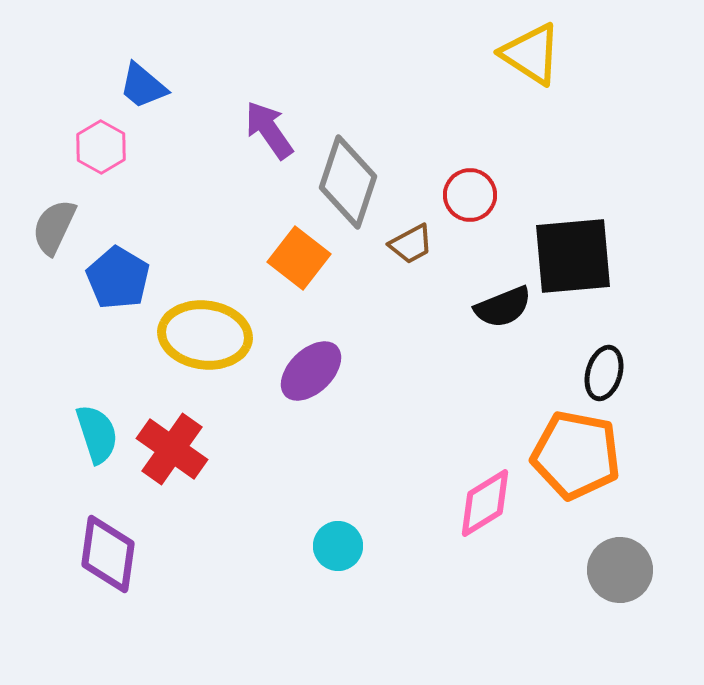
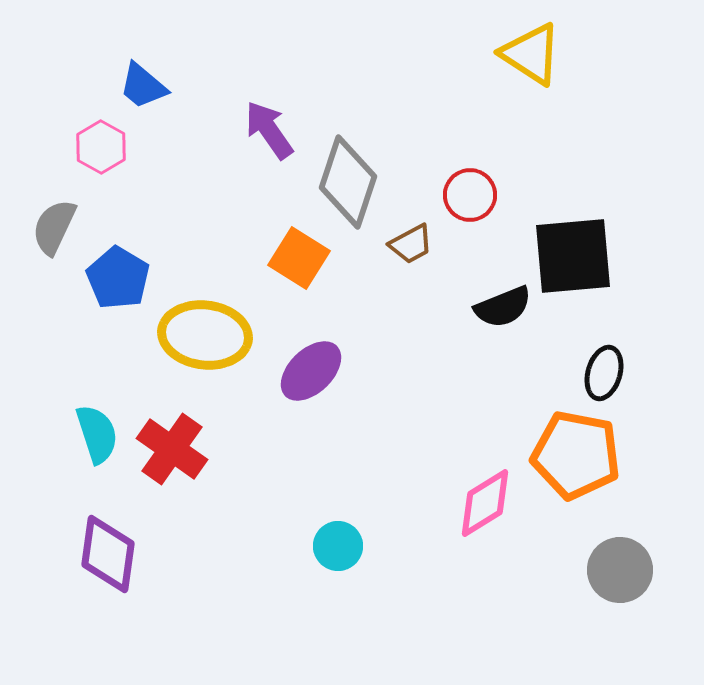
orange square: rotated 6 degrees counterclockwise
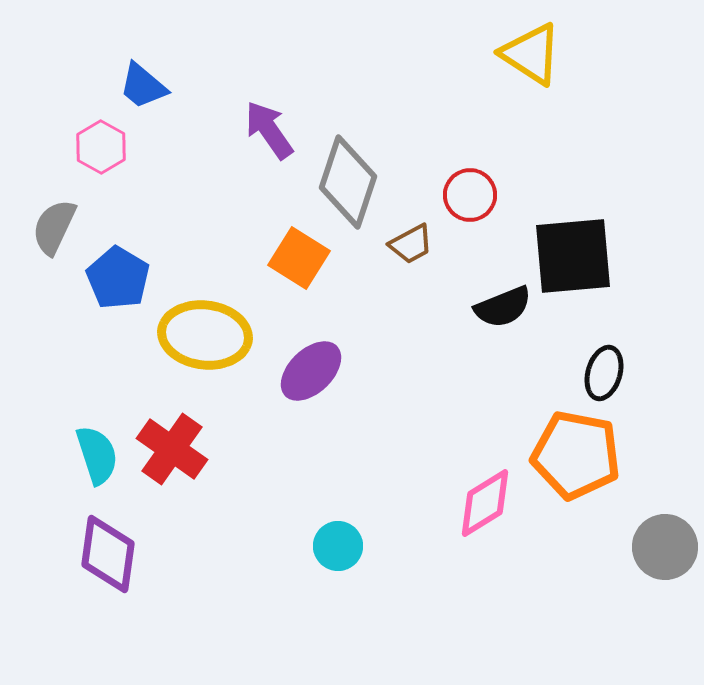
cyan semicircle: moved 21 px down
gray circle: moved 45 px right, 23 px up
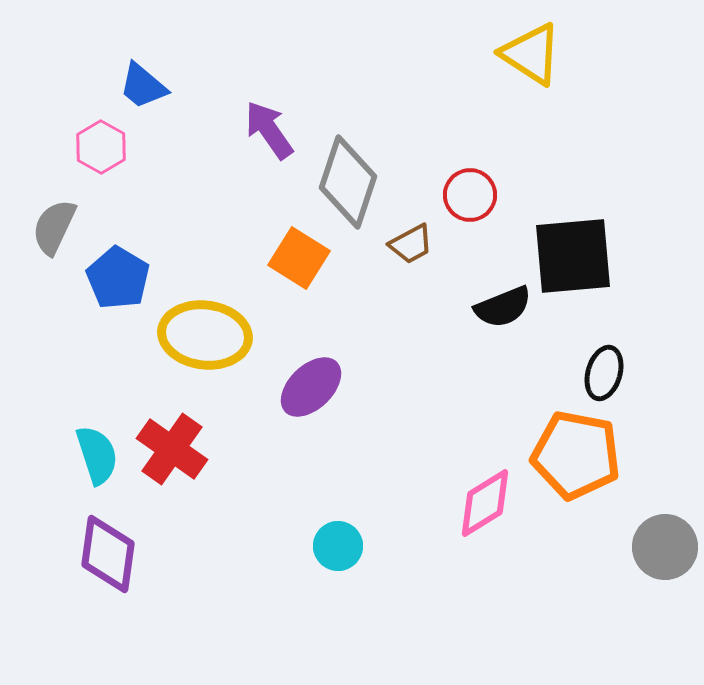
purple ellipse: moved 16 px down
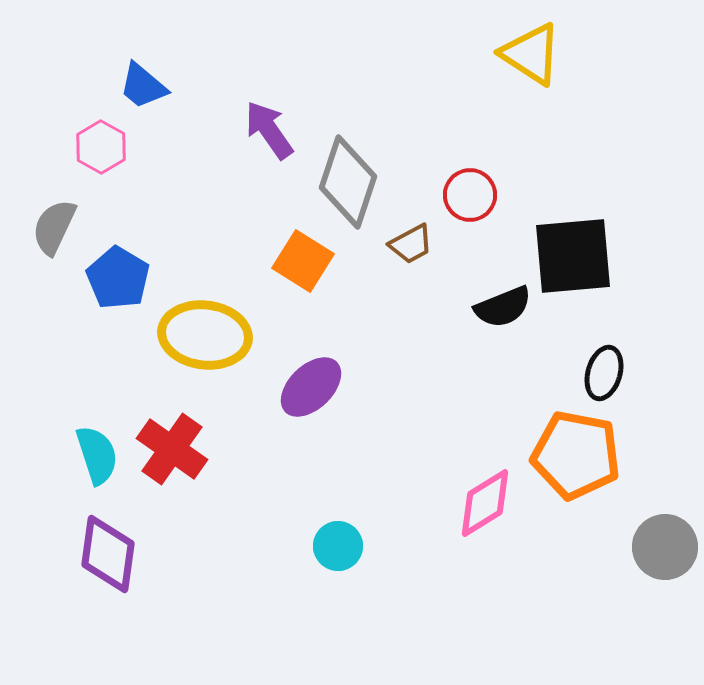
orange square: moved 4 px right, 3 px down
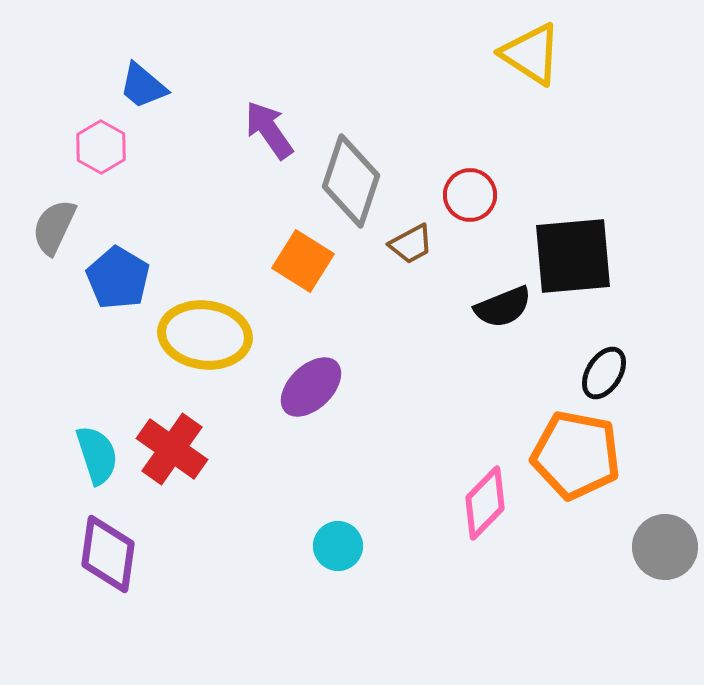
gray diamond: moved 3 px right, 1 px up
black ellipse: rotated 16 degrees clockwise
pink diamond: rotated 14 degrees counterclockwise
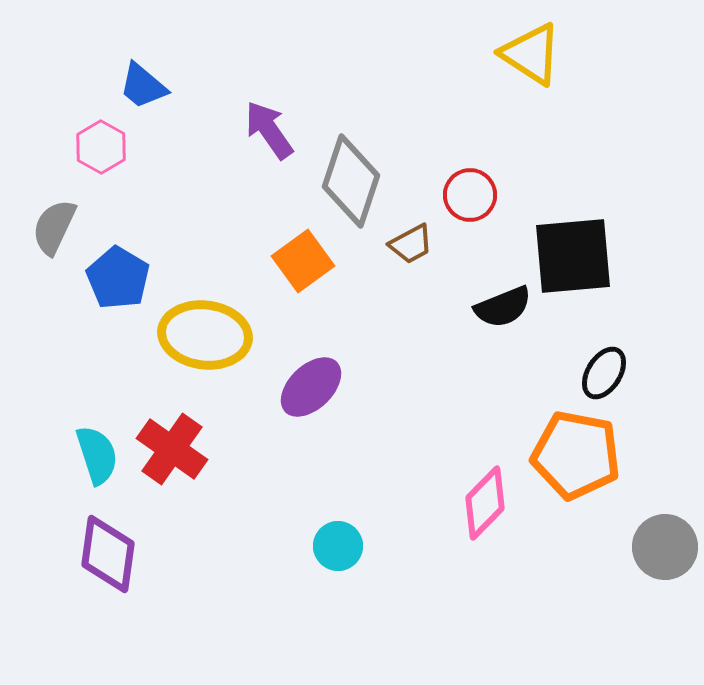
orange square: rotated 22 degrees clockwise
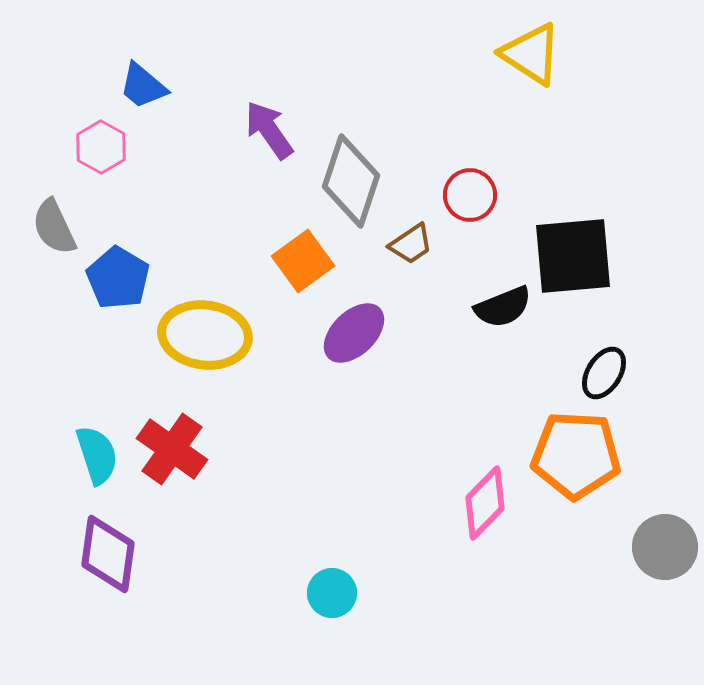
gray semicircle: rotated 50 degrees counterclockwise
brown trapezoid: rotated 6 degrees counterclockwise
purple ellipse: moved 43 px right, 54 px up
orange pentagon: rotated 8 degrees counterclockwise
cyan circle: moved 6 px left, 47 px down
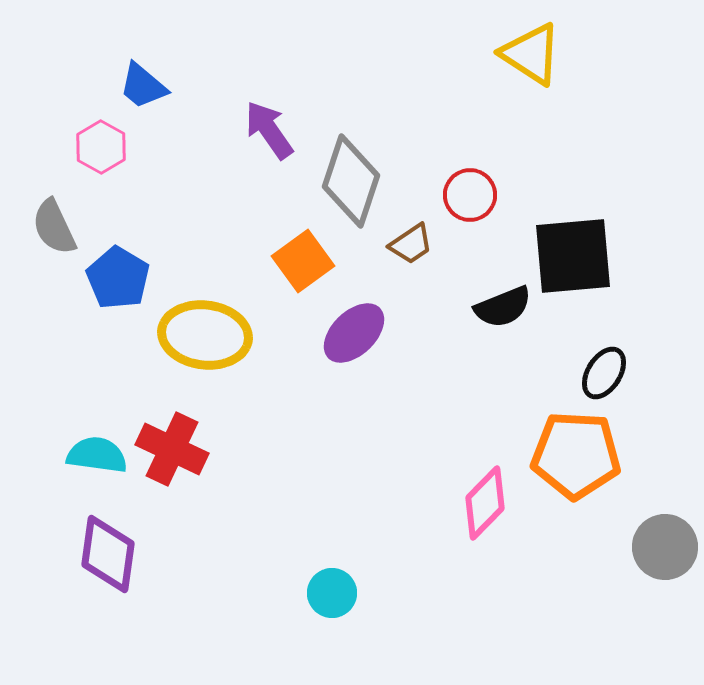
red cross: rotated 10 degrees counterclockwise
cyan semicircle: rotated 64 degrees counterclockwise
